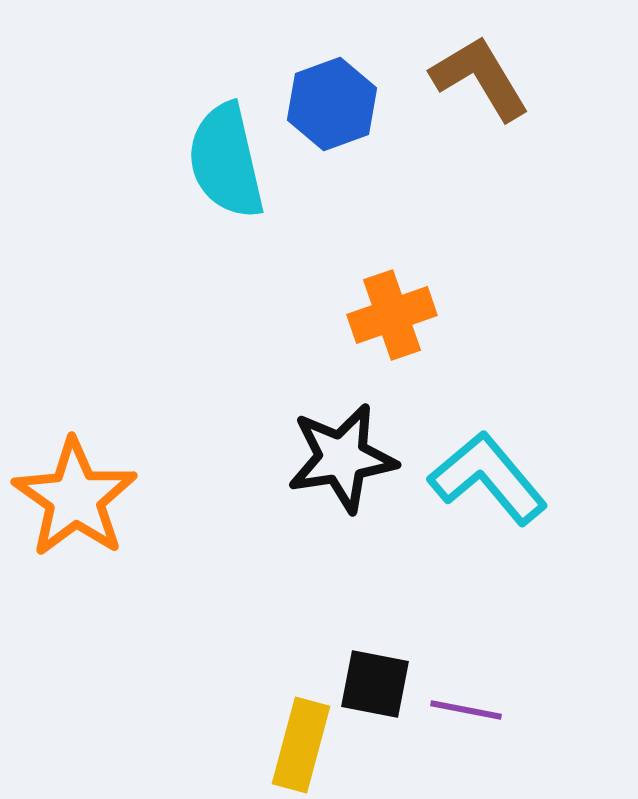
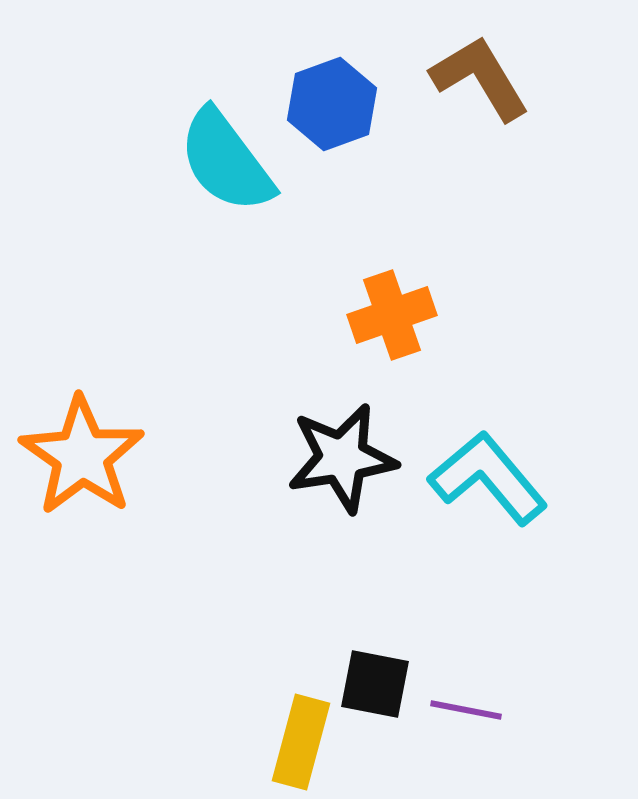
cyan semicircle: rotated 24 degrees counterclockwise
orange star: moved 7 px right, 42 px up
yellow rectangle: moved 3 px up
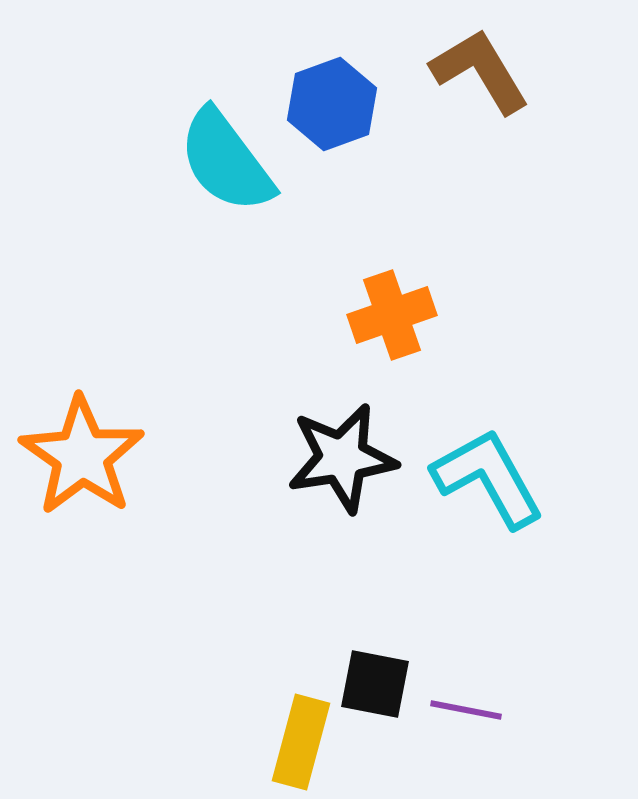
brown L-shape: moved 7 px up
cyan L-shape: rotated 11 degrees clockwise
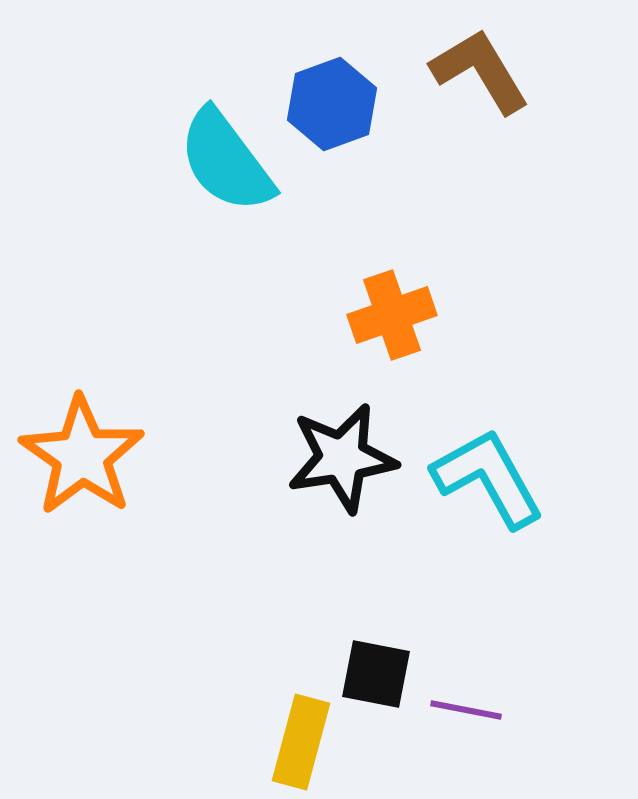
black square: moved 1 px right, 10 px up
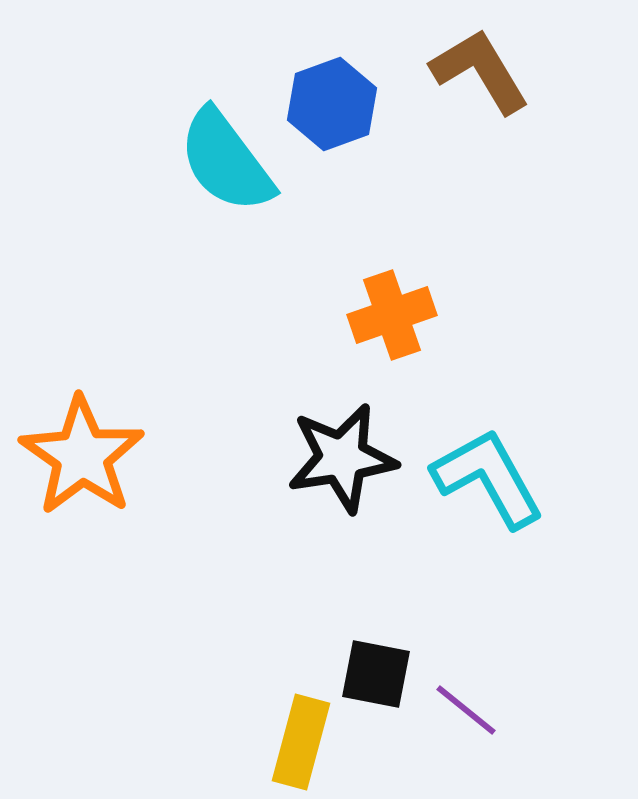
purple line: rotated 28 degrees clockwise
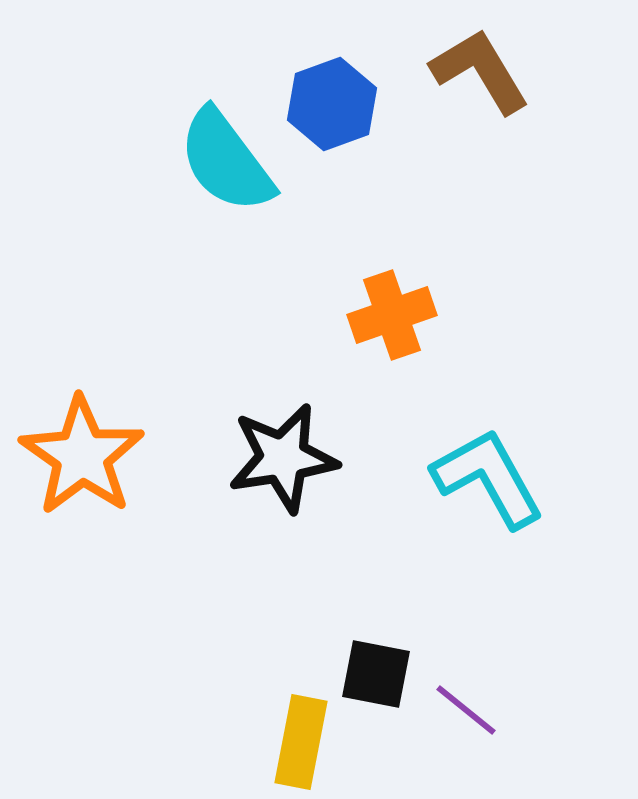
black star: moved 59 px left
yellow rectangle: rotated 4 degrees counterclockwise
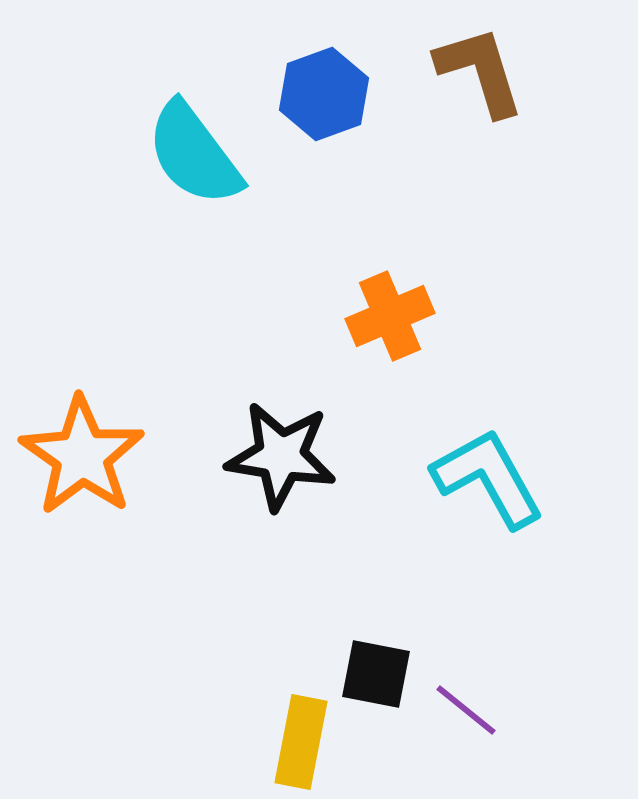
brown L-shape: rotated 14 degrees clockwise
blue hexagon: moved 8 px left, 10 px up
cyan semicircle: moved 32 px left, 7 px up
orange cross: moved 2 px left, 1 px down; rotated 4 degrees counterclockwise
black star: moved 2 px left, 2 px up; rotated 18 degrees clockwise
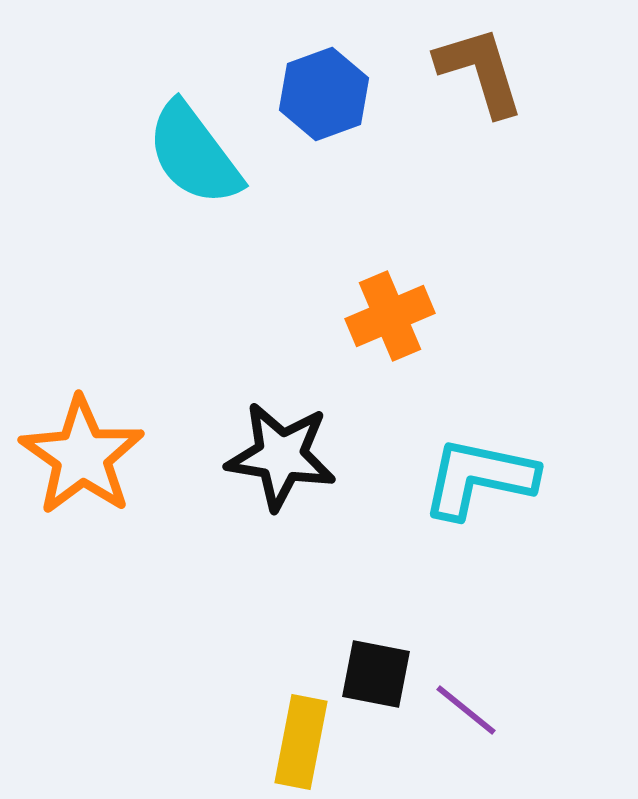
cyan L-shape: moved 9 px left; rotated 49 degrees counterclockwise
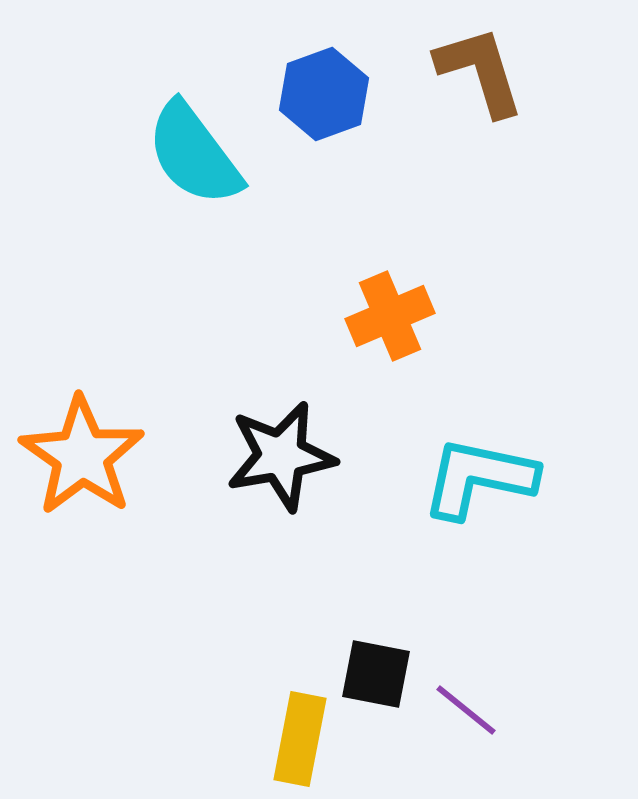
black star: rotated 19 degrees counterclockwise
yellow rectangle: moved 1 px left, 3 px up
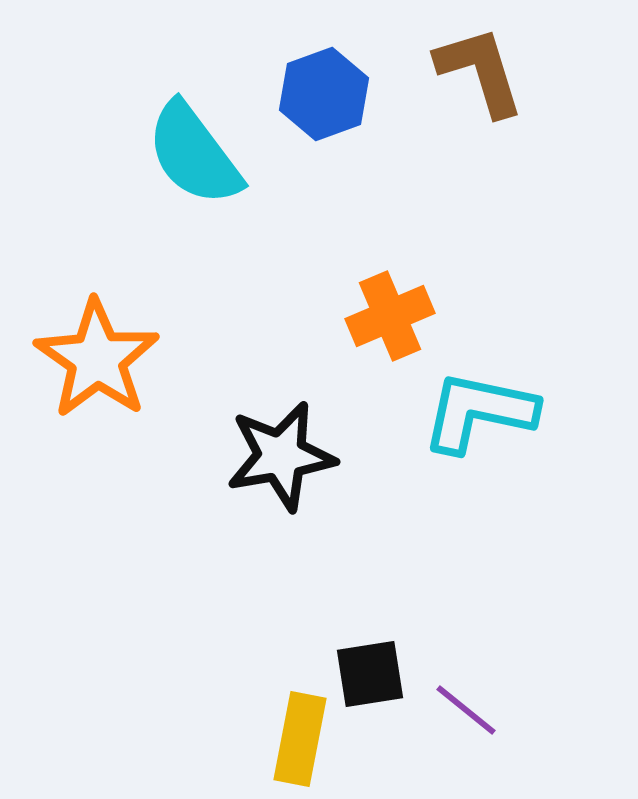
orange star: moved 15 px right, 97 px up
cyan L-shape: moved 66 px up
black square: moved 6 px left; rotated 20 degrees counterclockwise
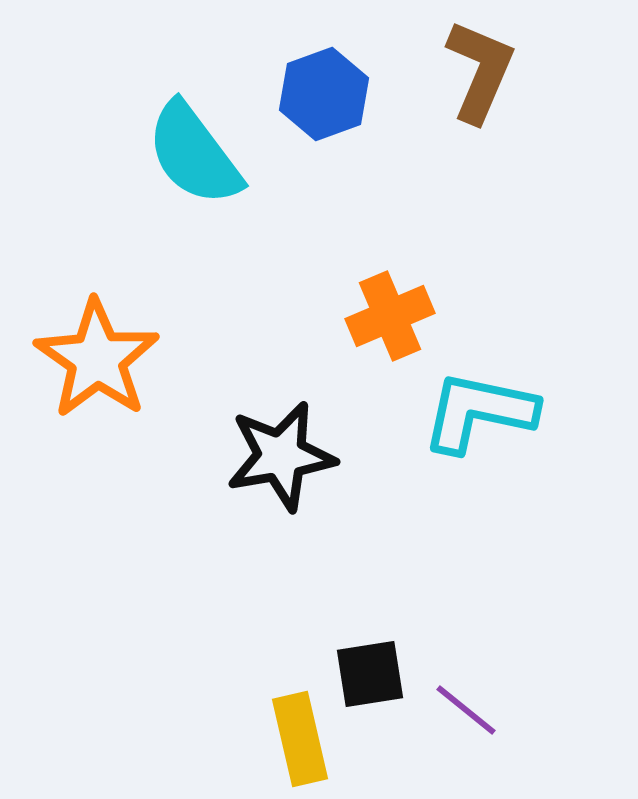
brown L-shape: rotated 40 degrees clockwise
yellow rectangle: rotated 24 degrees counterclockwise
